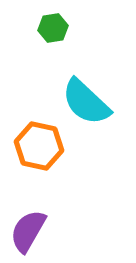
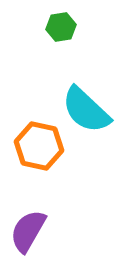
green hexagon: moved 8 px right, 1 px up
cyan semicircle: moved 8 px down
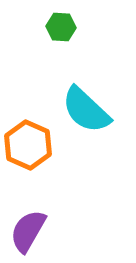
green hexagon: rotated 12 degrees clockwise
orange hexagon: moved 11 px left, 1 px up; rotated 12 degrees clockwise
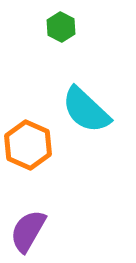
green hexagon: rotated 24 degrees clockwise
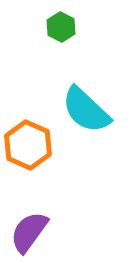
purple semicircle: moved 1 px right, 1 px down; rotated 6 degrees clockwise
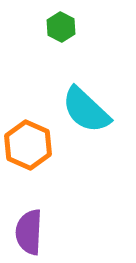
purple semicircle: rotated 33 degrees counterclockwise
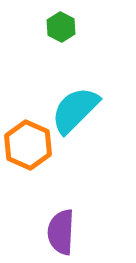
cyan semicircle: moved 11 px left; rotated 92 degrees clockwise
purple semicircle: moved 32 px right
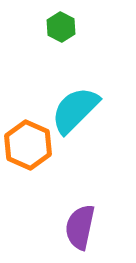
purple semicircle: moved 19 px right, 5 px up; rotated 9 degrees clockwise
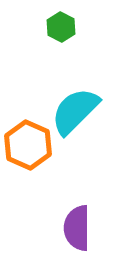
cyan semicircle: moved 1 px down
purple semicircle: moved 3 px left, 1 px down; rotated 12 degrees counterclockwise
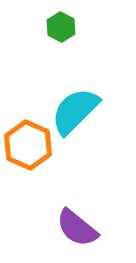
purple semicircle: rotated 51 degrees counterclockwise
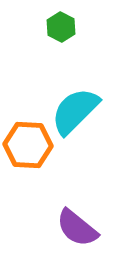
orange hexagon: rotated 21 degrees counterclockwise
